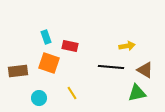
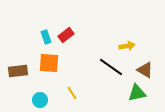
red rectangle: moved 4 px left, 11 px up; rotated 49 degrees counterclockwise
orange square: rotated 15 degrees counterclockwise
black line: rotated 30 degrees clockwise
cyan circle: moved 1 px right, 2 px down
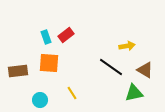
green triangle: moved 3 px left
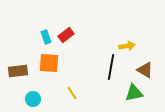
black line: rotated 65 degrees clockwise
cyan circle: moved 7 px left, 1 px up
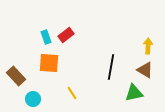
yellow arrow: moved 21 px right; rotated 77 degrees counterclockwise
brown rectangle: moved 2 px left, 5 px down; rotated 54 degrees clockwise
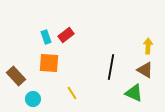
green triangle: rotated 36 degrees clockwise
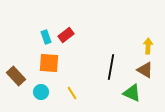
green triangle: moved 2 px left
cyan circle: moved 8 px right, 7 px up
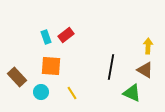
orange square: moved 2 px right, 3 px down
brown rectangle: moved 1 px right, 1 px down
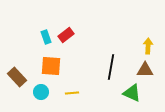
brown triangle: rotated 30 degrees counterclockwise
yellow line: rotated 64 degrees counterclockwise
